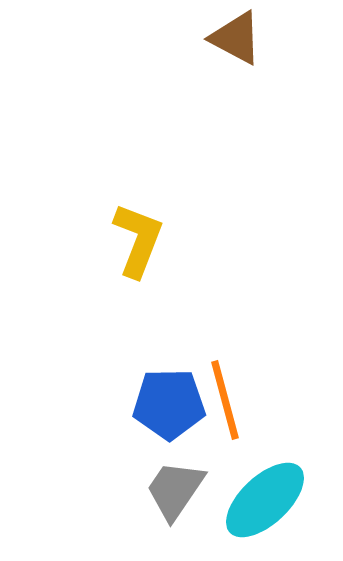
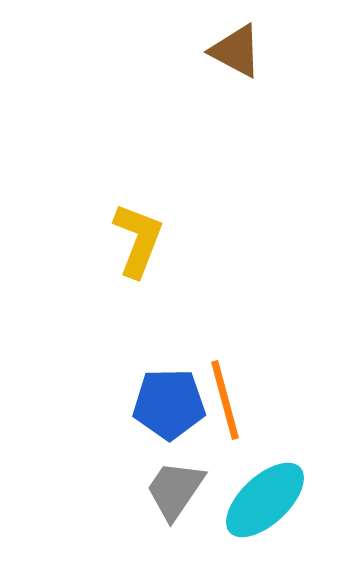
brown triangle: moved 13 px down
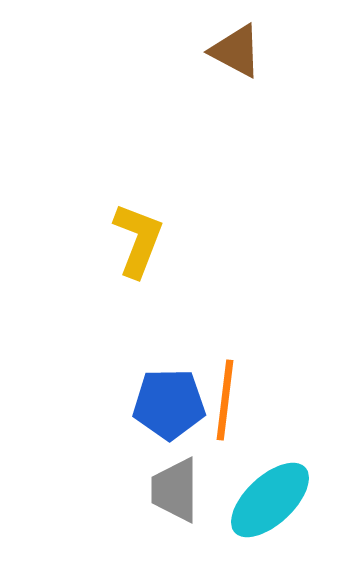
orange line: rotated 22 degrees clockwise
gray trapezoid: rotated 34 degrees counterclockwise
cyan ellipse: moved 5 px right
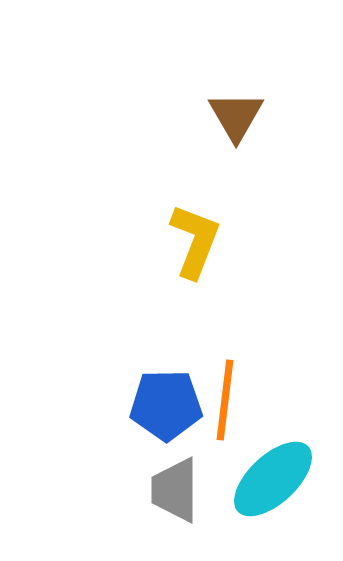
brown triangle: moved 65 px down; rotated 32 degrees clockwise
yellow L-shape: moved 57 px right, 1 px down
blue pentagon: moved 3 px left, 1 px down
cyan ellipse: moved 3 px right, 21 px up
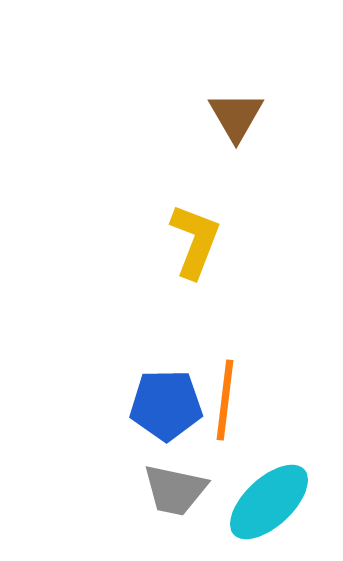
cyan ellipse: moved 4 px left, 23 px down
gray trapezoid: rotated 78 degrees counterclockwise
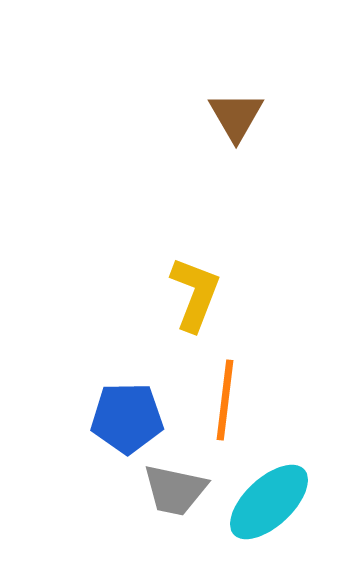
yellow L-shape: moved 53 px down
blue pentagon: moved 39 px left, 13 px down
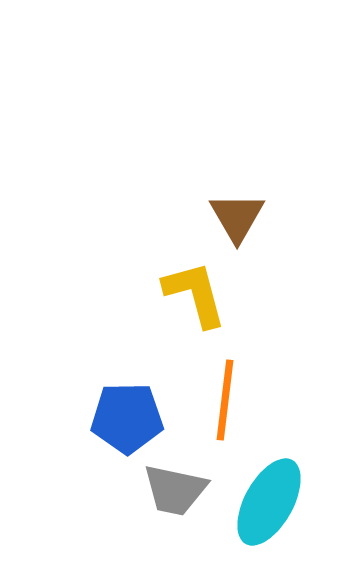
brown triangle: moved 1 px right, 101 px down
yellow L-shape: rotated 36 degrees counterclockwise
cyan ellipse: rotated 18 degrees counterclockwise
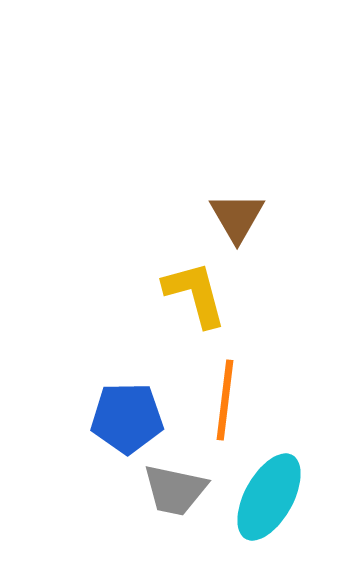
cyan ellipse: moved 5 px up
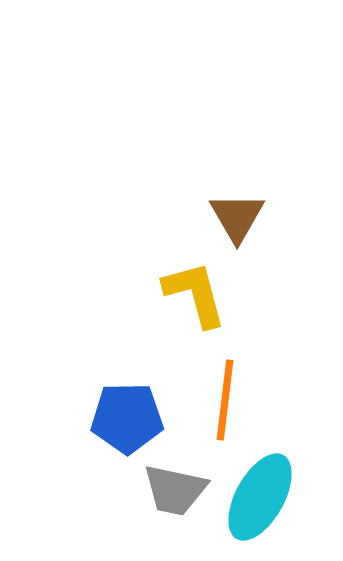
cyan ellipse: moved 9 px left
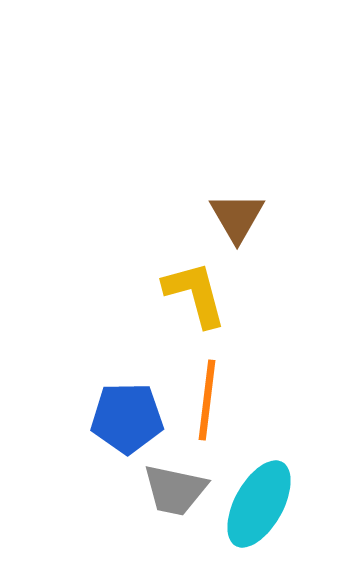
orange line: moved 18 px left
cyan ellipse: moved 1 px left, 7 px down
